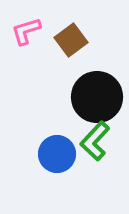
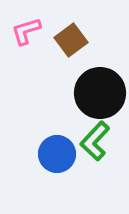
black circle: moved 3 px right, 4 px up
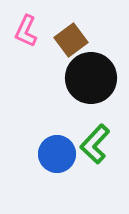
pink L-shape: rotated 48 degrees counterclockwise
black circle: moved 9 px left, 15 px up
green L-shape: moved 3 px down
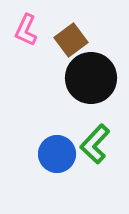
pink L-shape: moved 1 px up
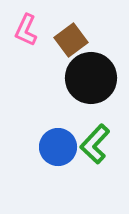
blue circle: moved 1 px right, 7 px up
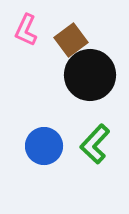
black circle: moved 1 px left, 3 px up
blue circle: moved 14 px left, 1 px up
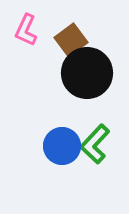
black circle: moved 3 px left, 2 px up
blue circle: moved 18 px right
